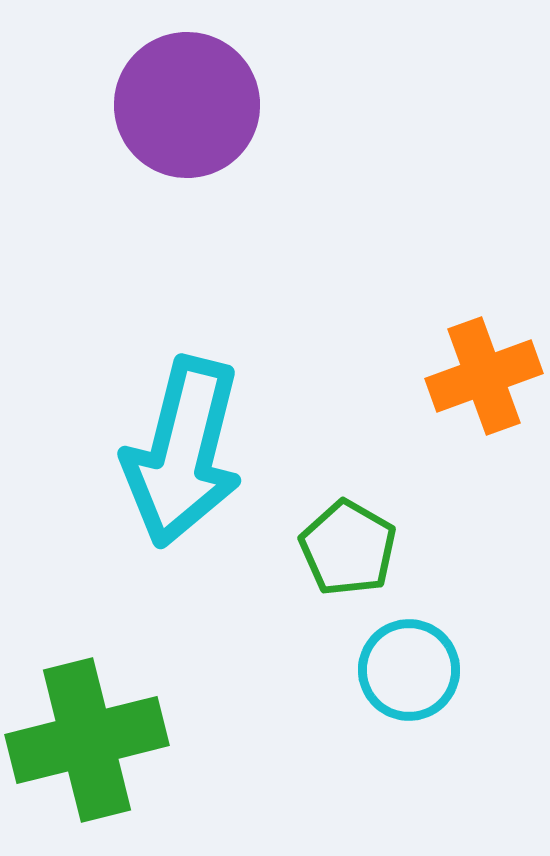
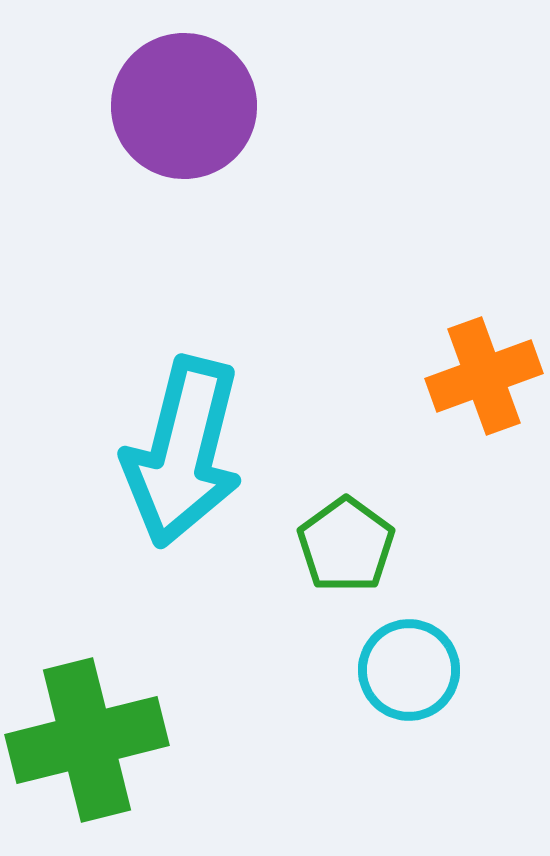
purple circle: moved 3 px left, 1 px down
green pentagon: moved 2 px left, 3 px up; rotated 6 degrees clockwise
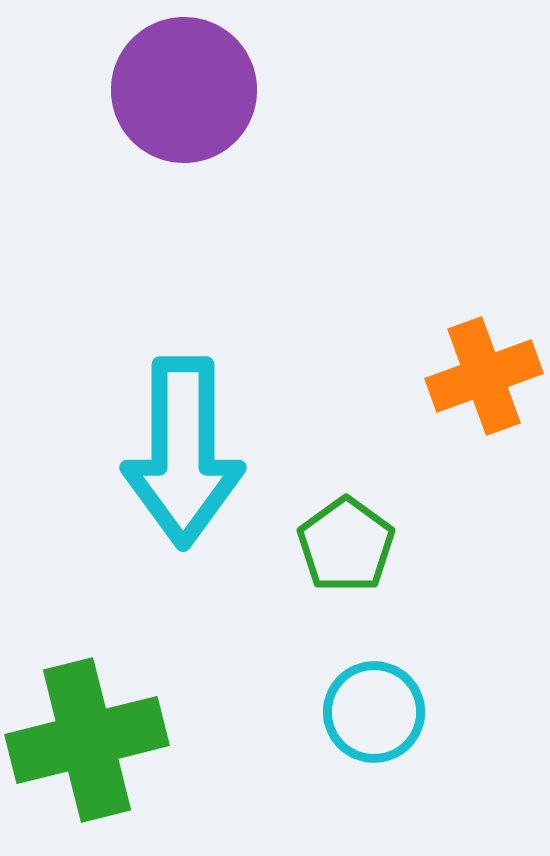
purple circle: moved 16 px up
cyan arrow: rotated 14 degrees counterclockwise
cyan circle: moved 35 px left, 42 px down
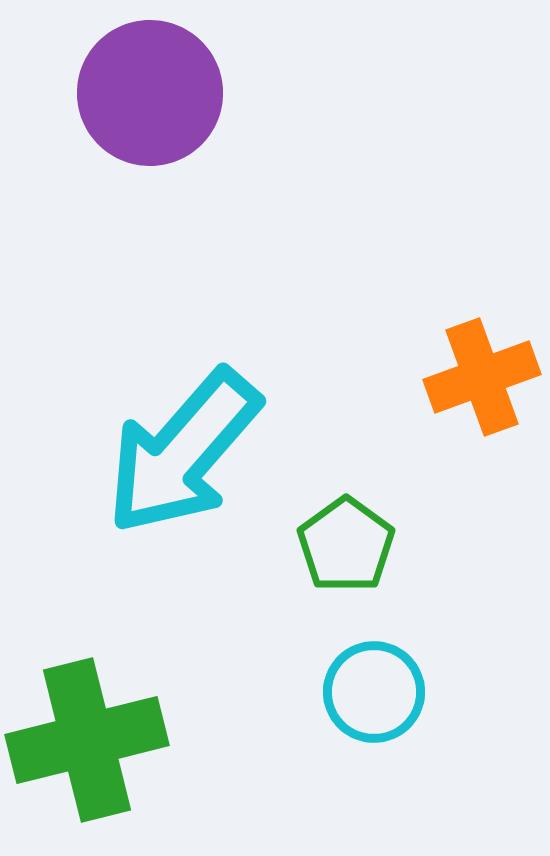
purple circle: moved 34 px left, 3 px down
orange cross: moved 2 px left, 1 px down
cyan arrow: rotated 41 degrees clockwise
cyan circle: moved 20 px up
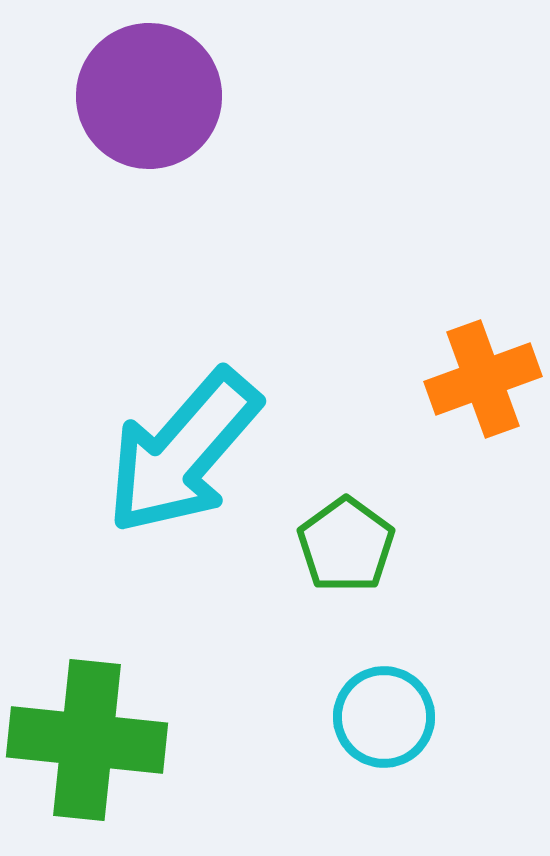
purple circle: moved 1 px left, 3 px down
orange cross: moved 1 px right, 2 px down
cyan circle: moved 10 px right, 25 px down
green cross: rotated 20 degrees clockwise
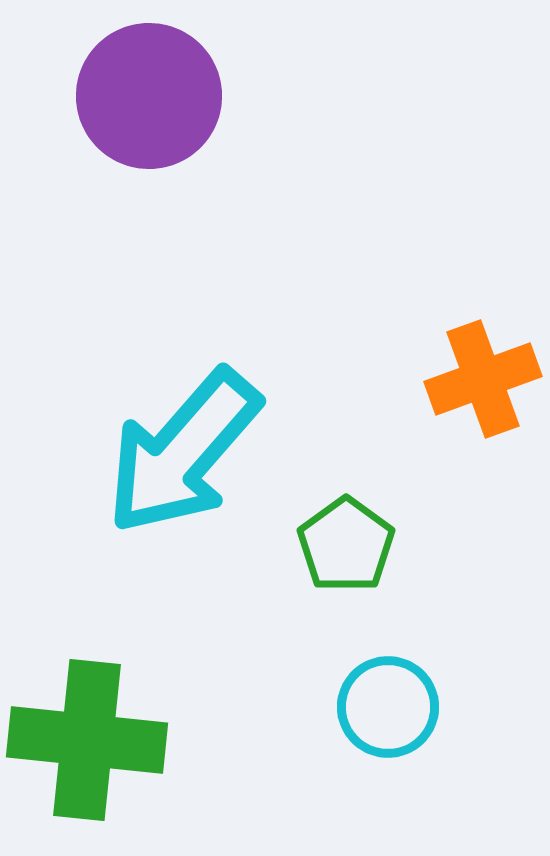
cyan circle: moved 4 px right, 10 px up
